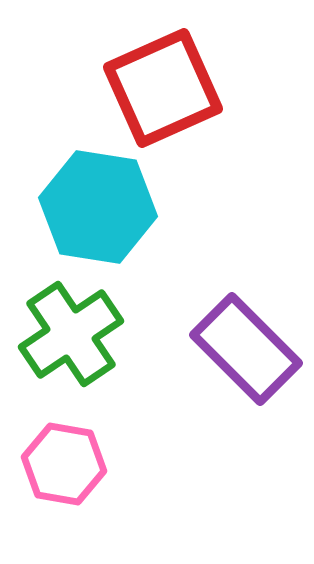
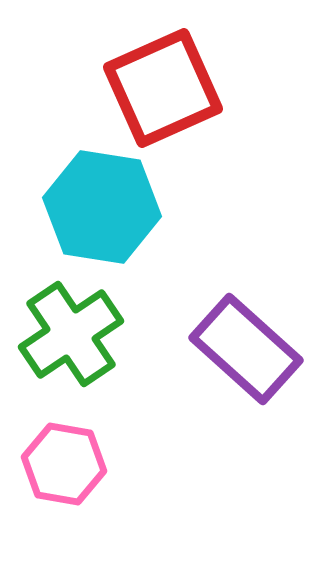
cyan hexagon: moved 4 px right
purple rectangle: rotated 3 degrees counterclockwise
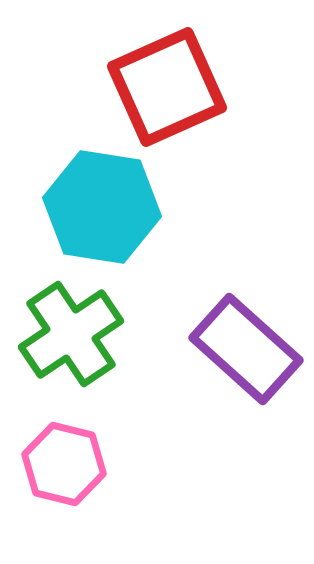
red square: moved 4 px right, 1 px up
pink hexagon: rotated 4 degrees clockwise
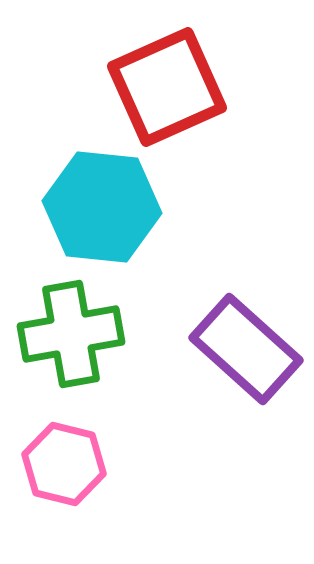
cyan hexagon: rotated 3 degrees counterclockwise
green cross: rotated 24 degrees clockwise
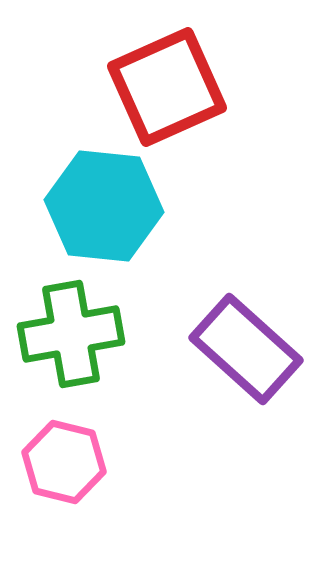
cyan hexagon: moved 2 px right, 1 px up
pink hexagon: moved 2 px up
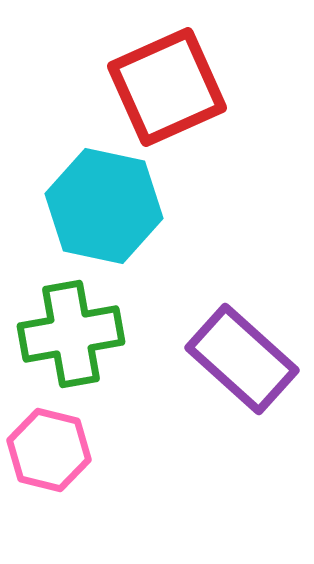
cyan hexagon: rotated 6 degrees clockwise
purple rectangle: moved 4 px left, 10 px down
pink hexagon: moved 15 px left, 12 px up
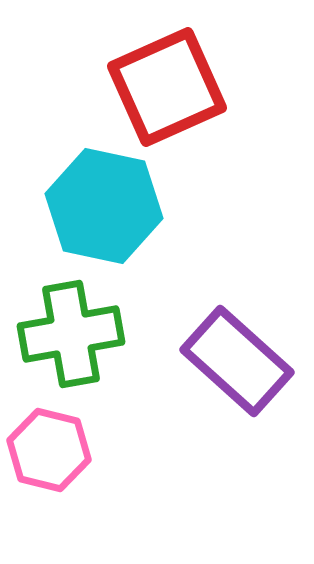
purple rectangle: moved 5 px left, 2 px down
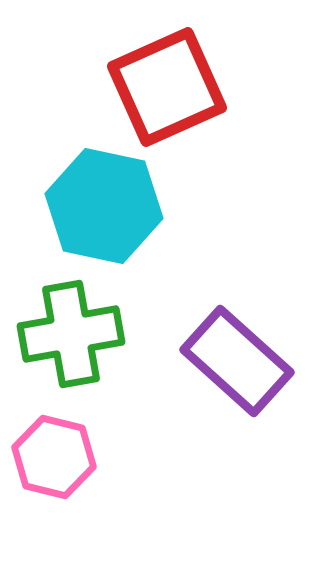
pink hexagon: moved 5 px right, 7 px down
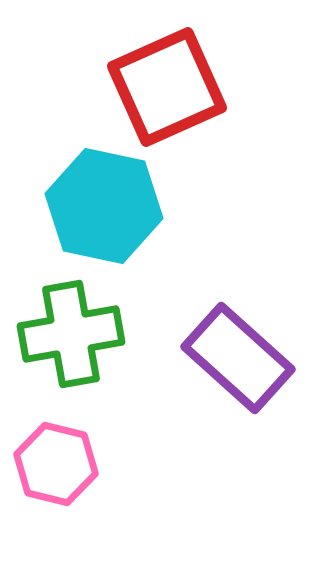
purple rectangle: moved 1 px right, 3 px up
pink hexagon: moved 2 px right, 7 px down
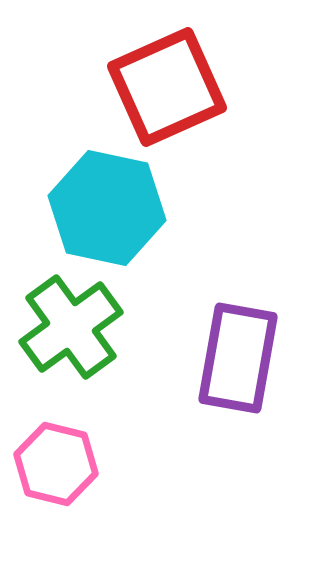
cyan hexagon: moved 3 px right, 2 px down
green cross: moved 7 px up; rotated 26 degrees counterclockwise
purple rectangle: rotated 58 degrees clockwise
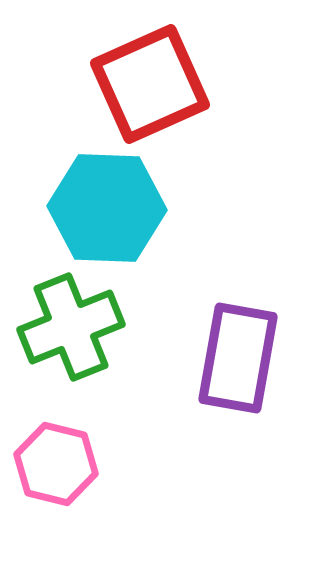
red square: moved 17 px left, 3 px up
cyan hexagon: rotated 10 degrees counterclockwise
green cross: rotated 14 degrees clockwise
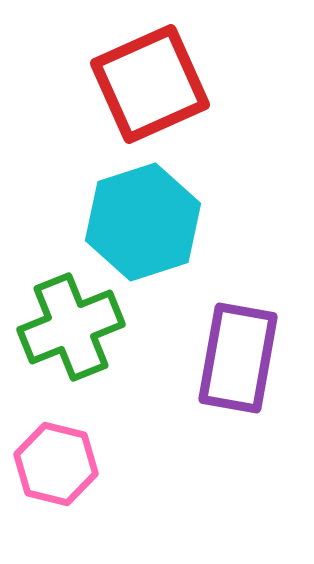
cyan hexagon: moved 36 px right, 14 px down; rotated 20 degrees counterclockwise
